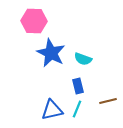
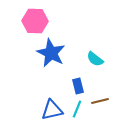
pink hexagon: moved 1 px right
cyan semicircle: moved 12 px right; rotated 18 degrees clockwise
brown line: moved 8 px left
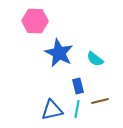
blue star: moved 8 px right
cyan line: rotated 12 degrees counterclockwise
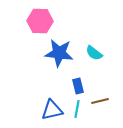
pink hexagon: moved 5 px right
blue star: rotated 20 degrees counterclockwise
cyan semicircle: moved 1 px left, 6 px up
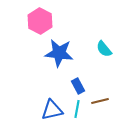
pink hexagon: rotated 25 degrees clockwise
cyan semicircle: moved 10 px right, 4 px up; rotated 12 degrees clockwise
blue rectangle: rotated 14 degrees counterclockwise
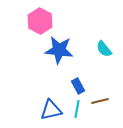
blue star: moved 3 px up
blue triangle: moved 1 px left
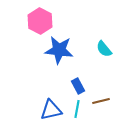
brown line: moved 1 px right
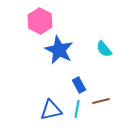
blue star: rotated 20 degrees clockwise
blue rectangle: moved 1 px right, 1 px up
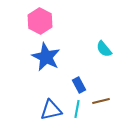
blue star: moved 13 px left, 7 px down
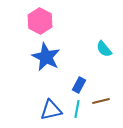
blue rectangle: rotated 56 degrees clockwise
